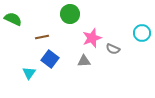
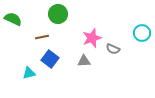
green circle: moved 12 px left
cyan triangle: rotated 40 degrees clockwise
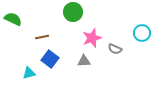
green circle: moved 15 px right, 2 px up
gray semicircle: moved 2 px right
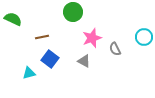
cyan circle: moved 2 px right, 4 px down
gray semicircle: rotated 40 degrees clockwise
gray triangle: rotated 32 degrees clockwise
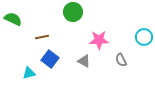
pink star: moved 7 px right, 2 px down; rotated 18 degrees clockwise
gray semicircle: moved 6 px right, 11 px down
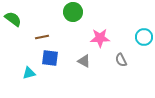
green semicircle: rotated 12 degrees clockwise
pink star: moved 1 px right, 2 px up
blue square: moved 1 px up; rotated 30 degrees counterclockwise
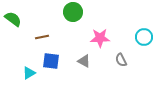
blue square: moved 1 px right, 3 px down
cyan triangle: rotated 16 degrees counterclockwise
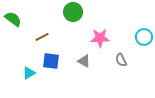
brown line: rotated 16 degrees counterclockwise
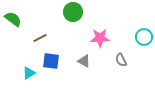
brown line: moved 2 px left, 1 px down
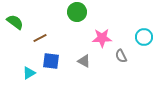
green circle: moved 4 px right
green semicircle: moved 2 px right, 3 px down
pink star: moved 2 px right
gray semicircle: moved 4 px up
